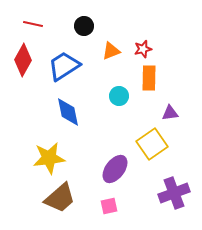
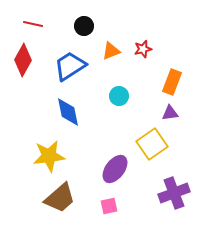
blue trapezoid: moved 6 px right
orange rectangle: moved 23 px right, 4 px down; rotated 20 degrees clockwise
yellow star: moved 2 px up
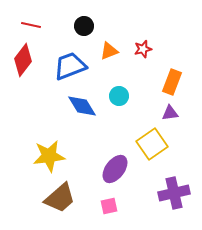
red line: moved 2 px left, 1 px down
orange triangle: moved 2 px left
red diamond: rotated 8 degrees clockwise
blue trapezoid: rotated 12 degrees clockwise
blue diamond: moved 14 px right, 6 px up; rotated 20 degrees counterclockwise
purple cross: rotated 8 degrees clockwise
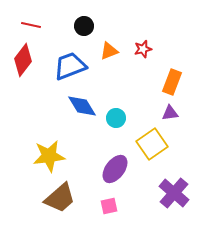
cyan circle: moved 3 px left, 22 px down
purple cross: rotated 36 degrees counterclockwise
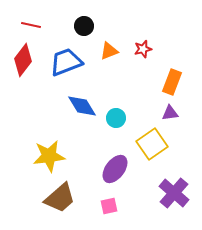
blue trapezoid: moved 4 px left, 4 px up
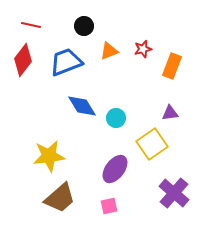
orange rectangle: moved 16 px up
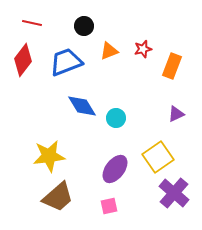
red line: moved 1 px right, 2 px up
purple triangle: moved 6 px right, 1 px down; rotated 18 degrees counterclockwise
yellow square: moved 6 px right, 13 px down
brown trapezoid: moved 2 px left, 1 px up
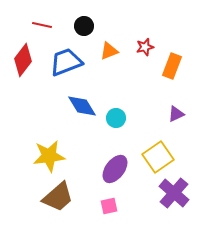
red line: moved 10 px right, 2 px down
red star: moved 2 px right, 2 px up
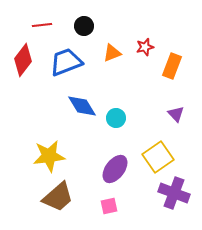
red line: rotated 18 degrees counterclockwise
orange triangle: moved 3 px right, 2 px down
purple triangle: rotated 48 degrees counterclockwise
purple cross: rotated 20 degrees counterclockwise
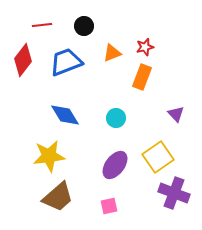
orange rectangle: moved 30 px left, 11 px down
blue diamond: moved 17 px left, 9 px down
purple ellipse: moved 4 px up
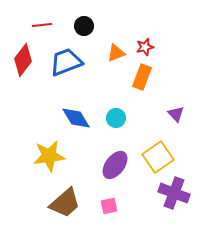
orange triangle: moved 4 px right
blue diamond: moved 11 px right, 3 px down
brown trapezoid: moved 7 px right, 6 px down
